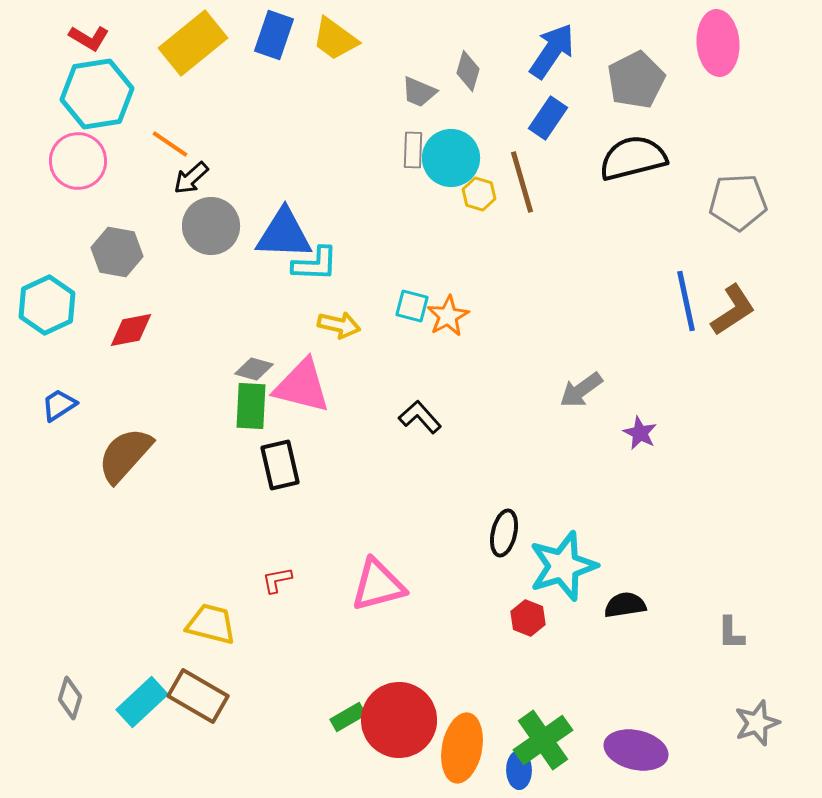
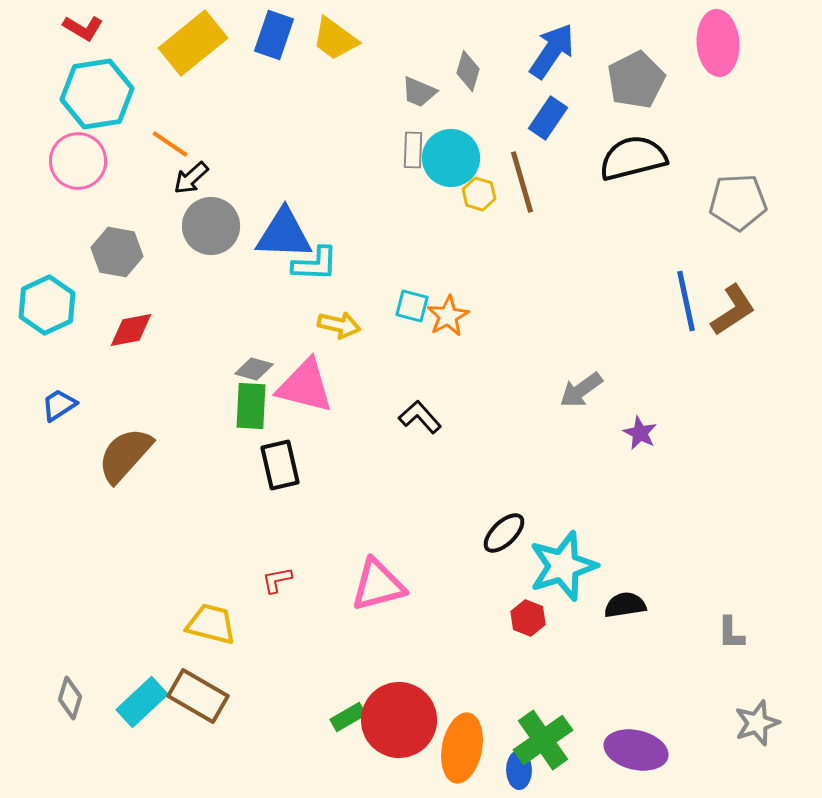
red L-shape at (89, 38): moved 6 px left, 10 px up
pink triangle at (302, 386): moved 3 px right
black ellipse at (504, 533): rotated 33 degrees clockwise
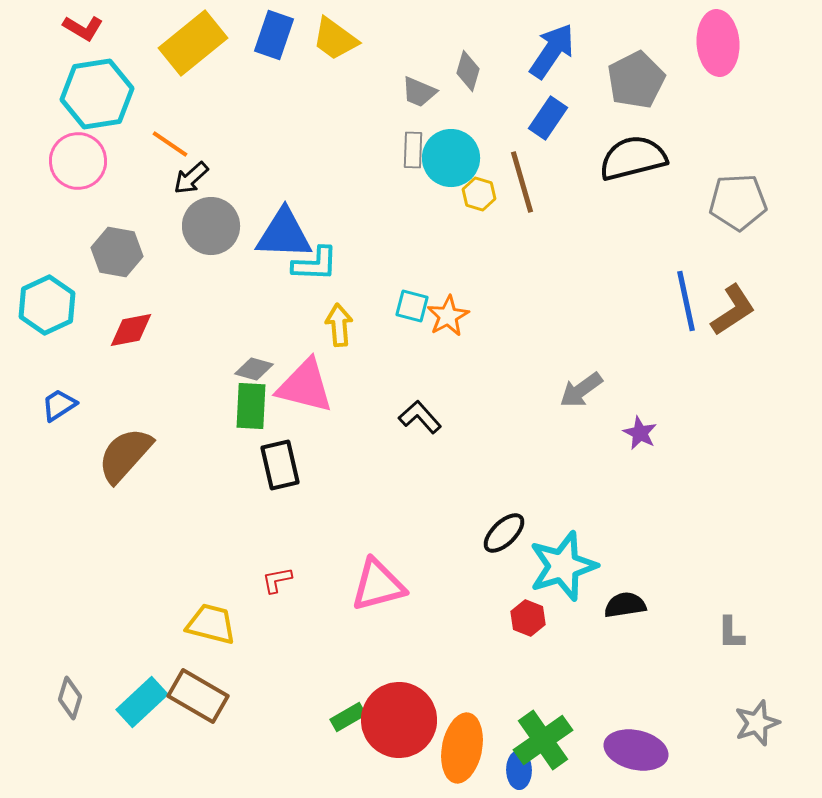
yellow arrow at (339, 325): rotated 108 degrees counterclockwise
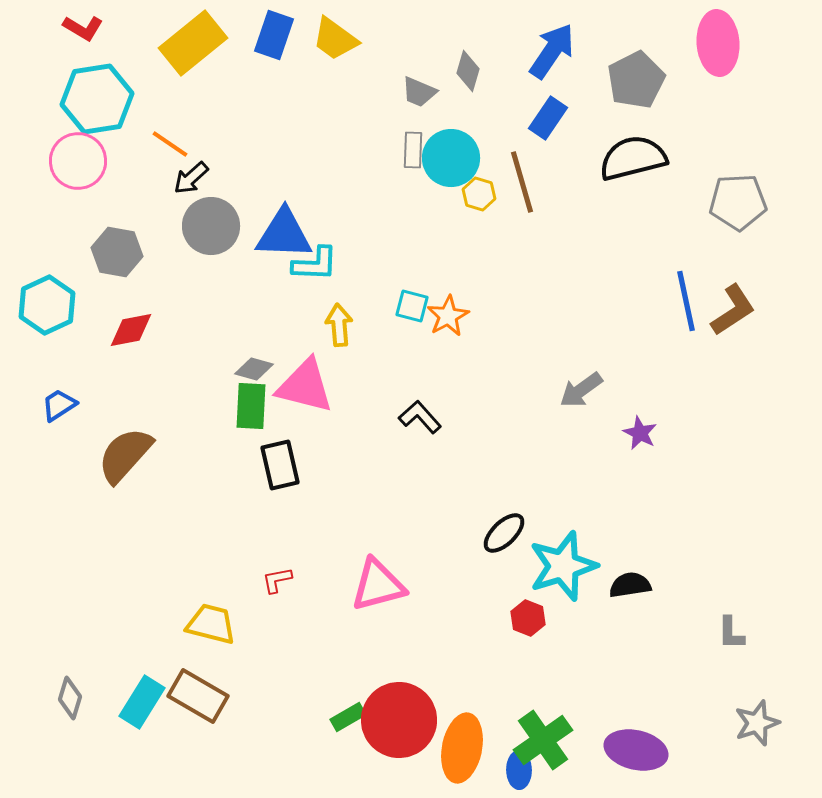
cyan hexagon at (97, 94): moved 5 px down
black semicircle at (625, 605): moved 5 px right, 20 px up
cyan rectangle at (142, 702): rotated 15 degrees counterclockwise
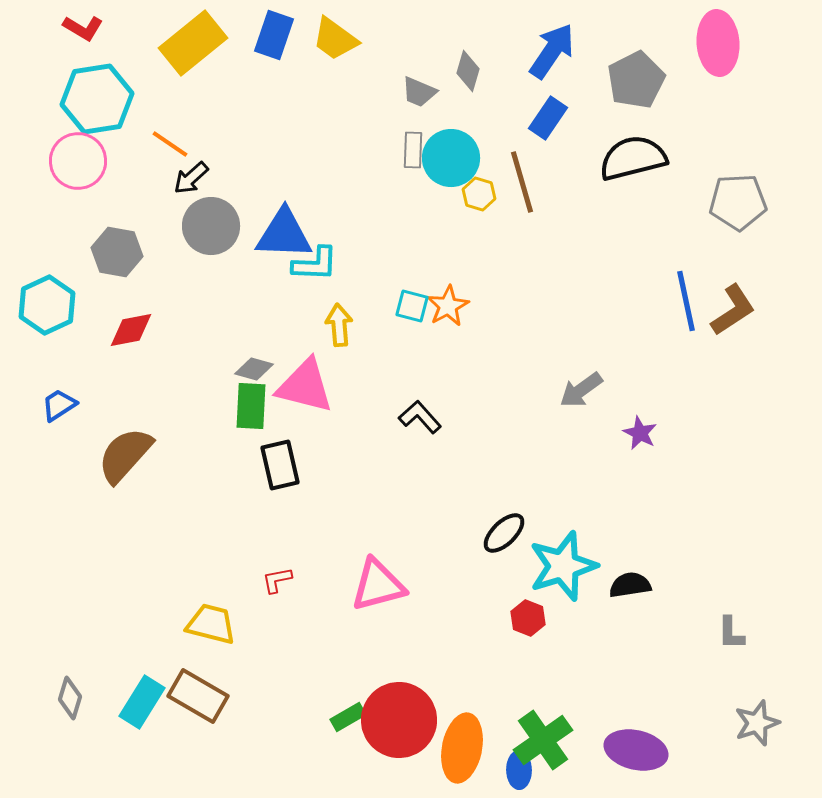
orange star at (448, 316): moved 10 px up
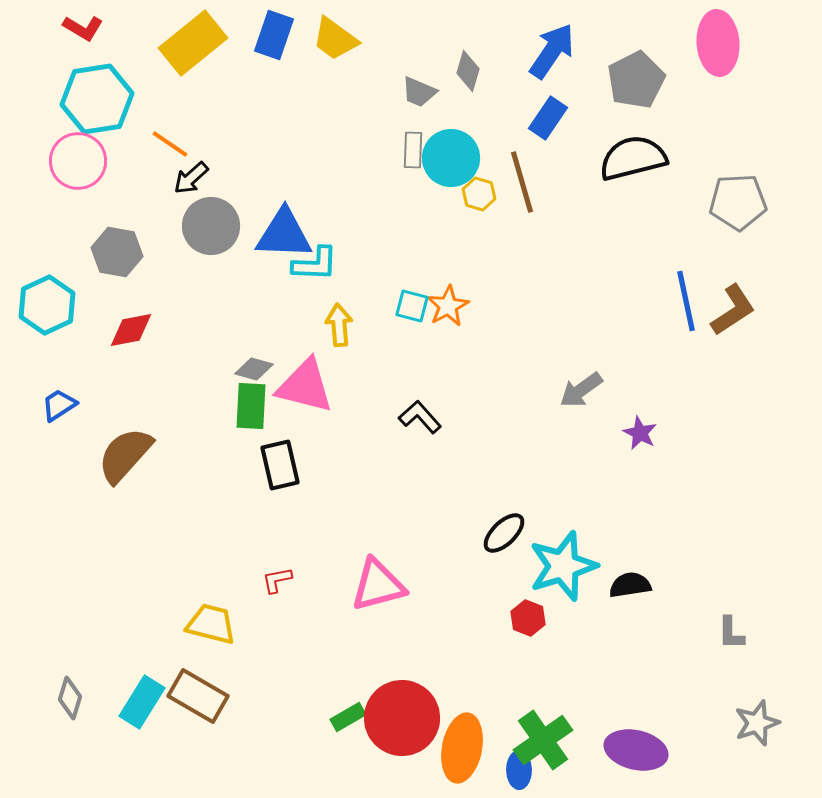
red circle at (399, 720): moved 3 px right, 2 px up
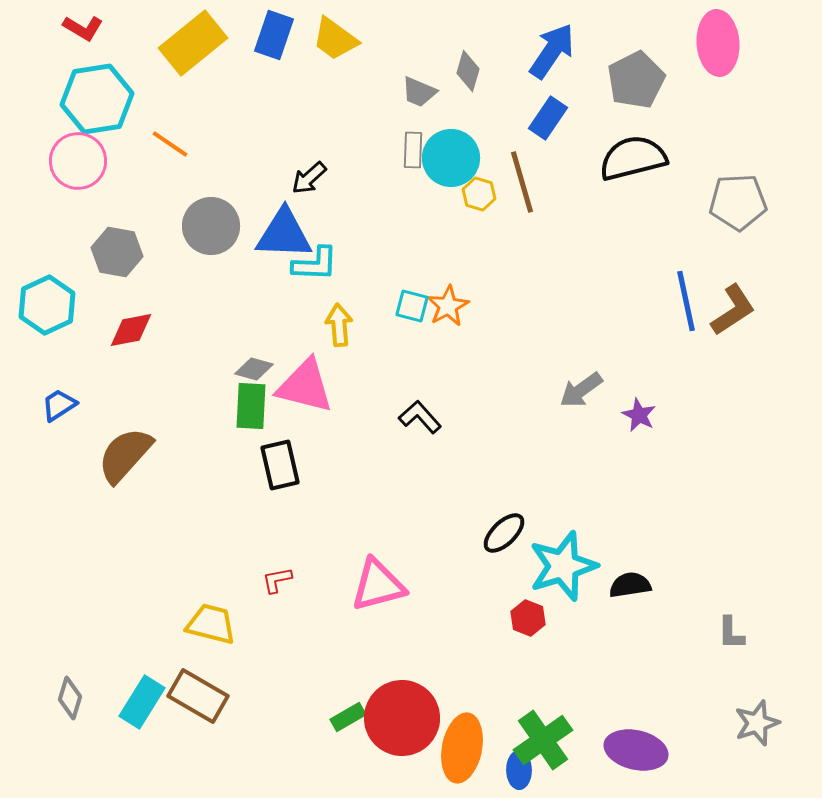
black arrow at (191, 178): moved 118 px right
purple star at (640, 433): moved 1 px left, 18 px up
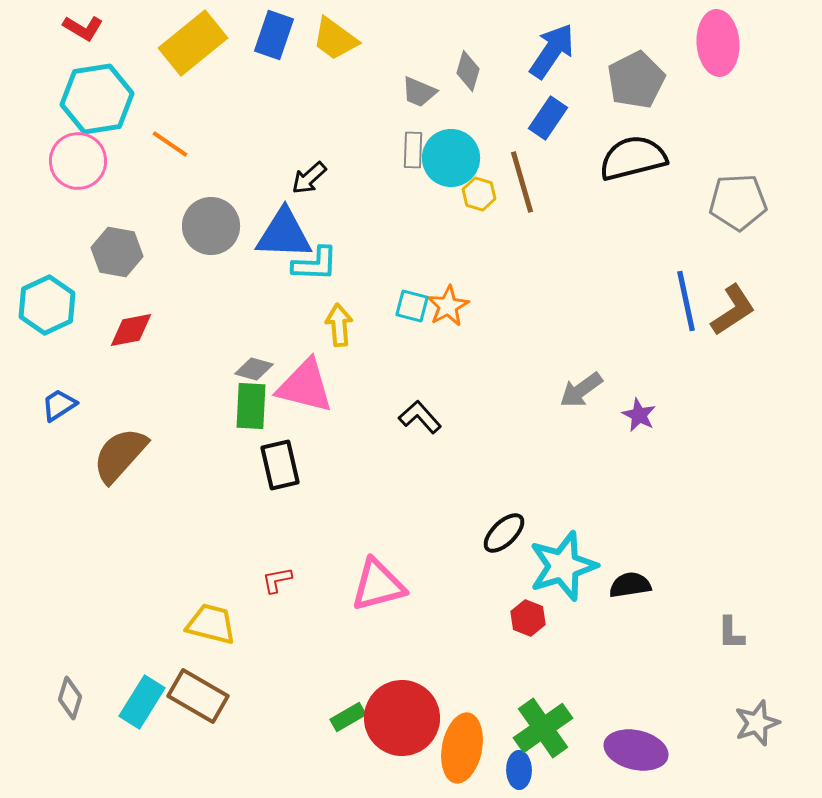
brown semicircle at (125, 455): moved 5 px left
green cross at (543, 740): moved 12 px up
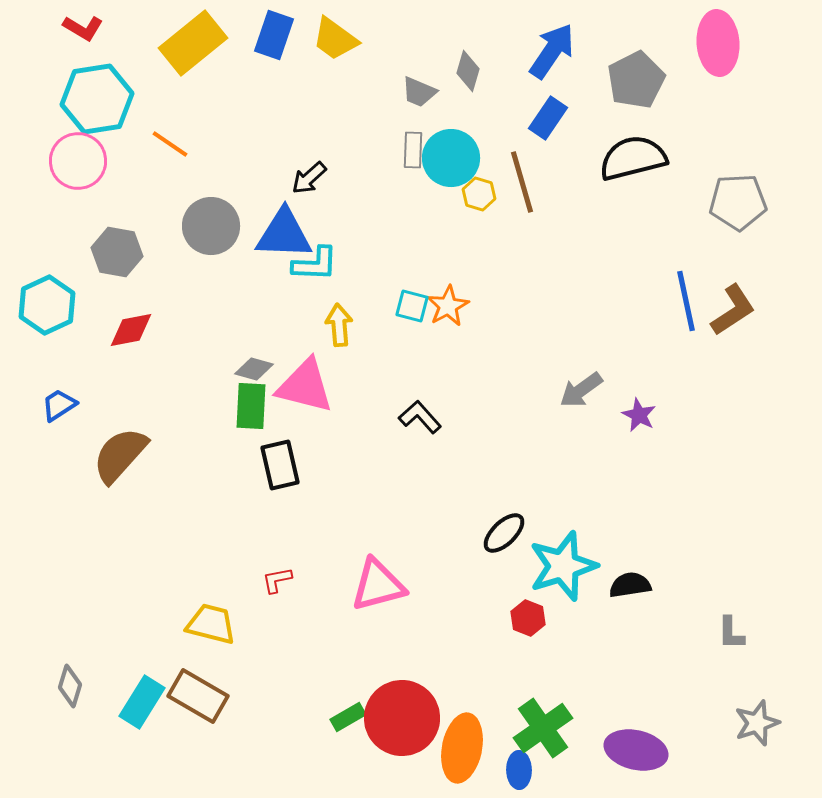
gray diamond at (70, 698): moved 12 px up
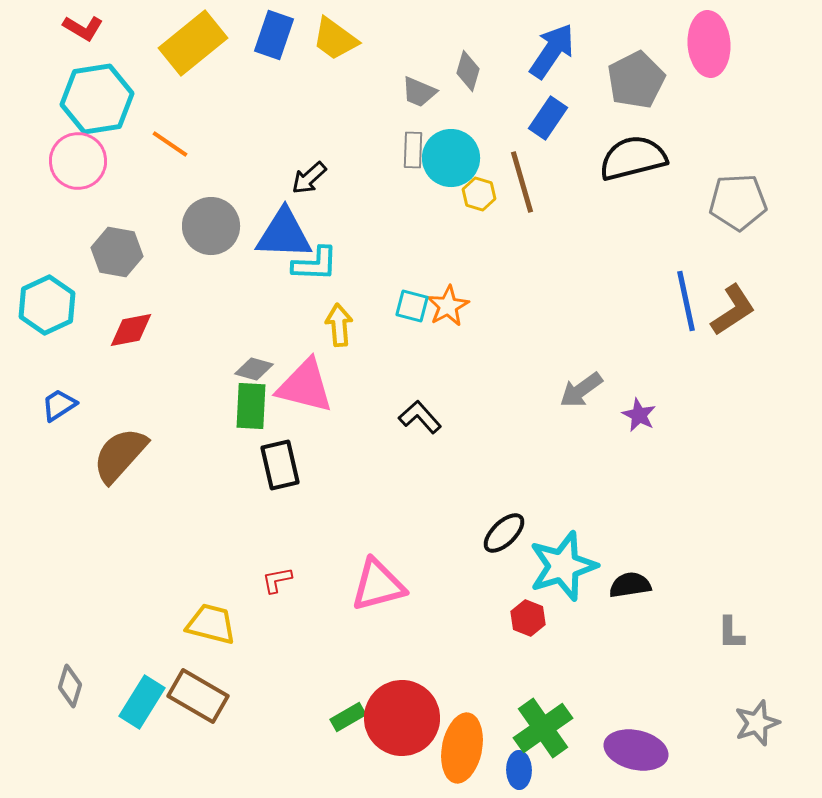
pink ellipse at (718, 43): moved 9 px left, 1 px down
